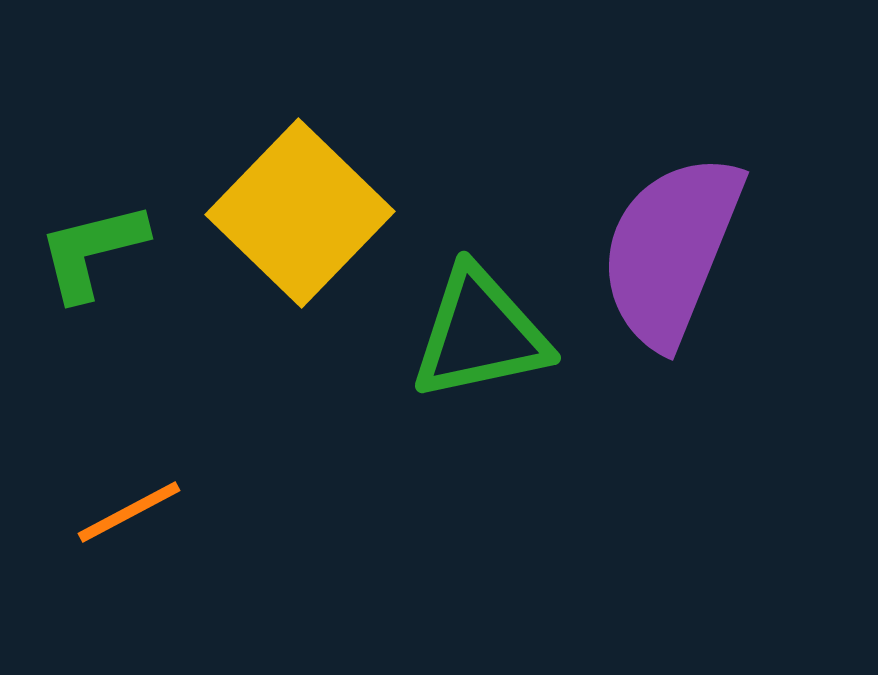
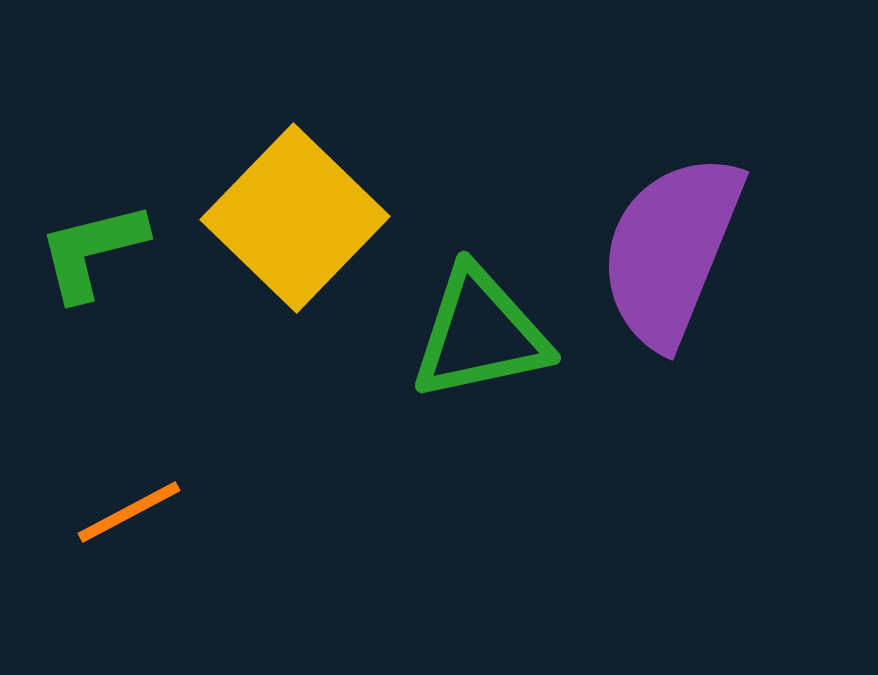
yellow square: moved 5 px left, 5 px down
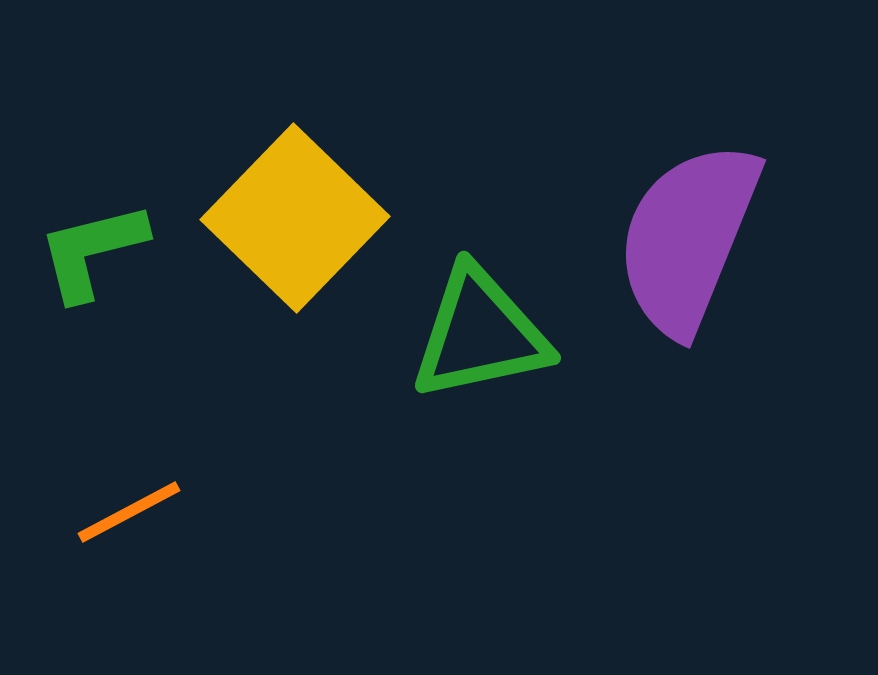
purple semicircle: moved 17 px right, 12 px up
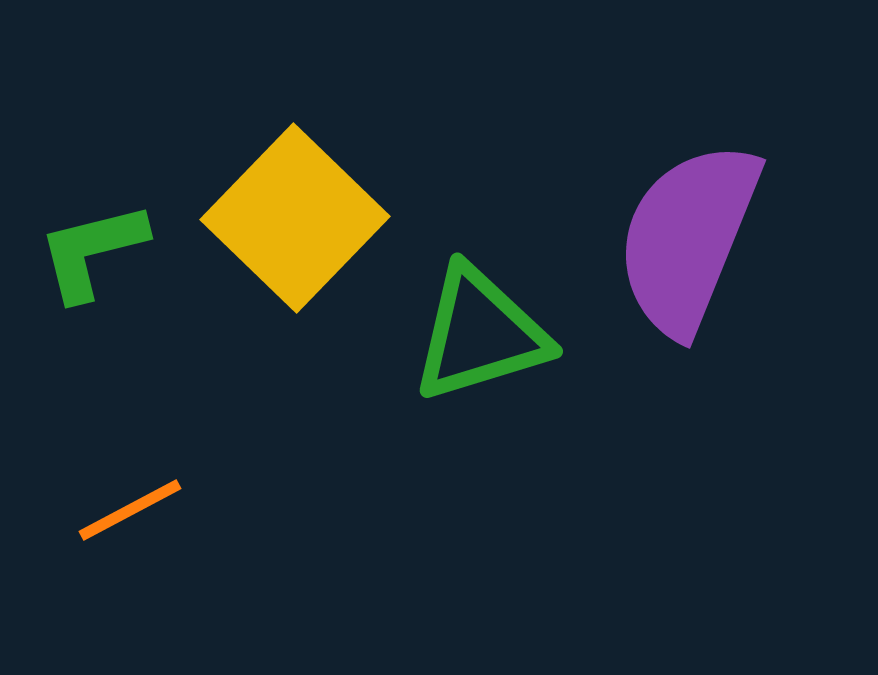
green triangle: rotated 5 degrees counterclockwise
orange line: moved 1 px right, 2 px up
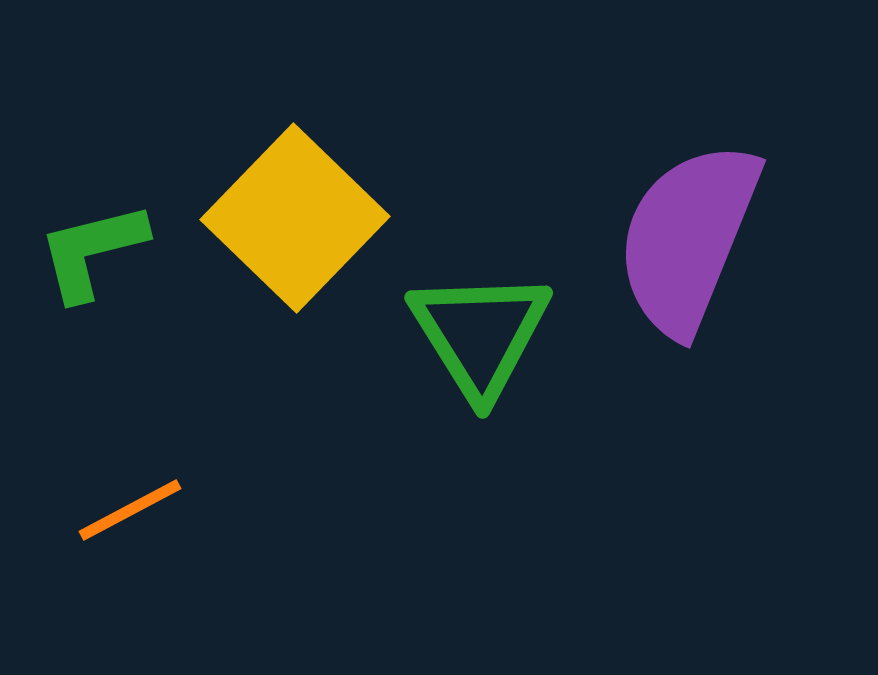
green triangle: rotated 45 degrees counterclockwise
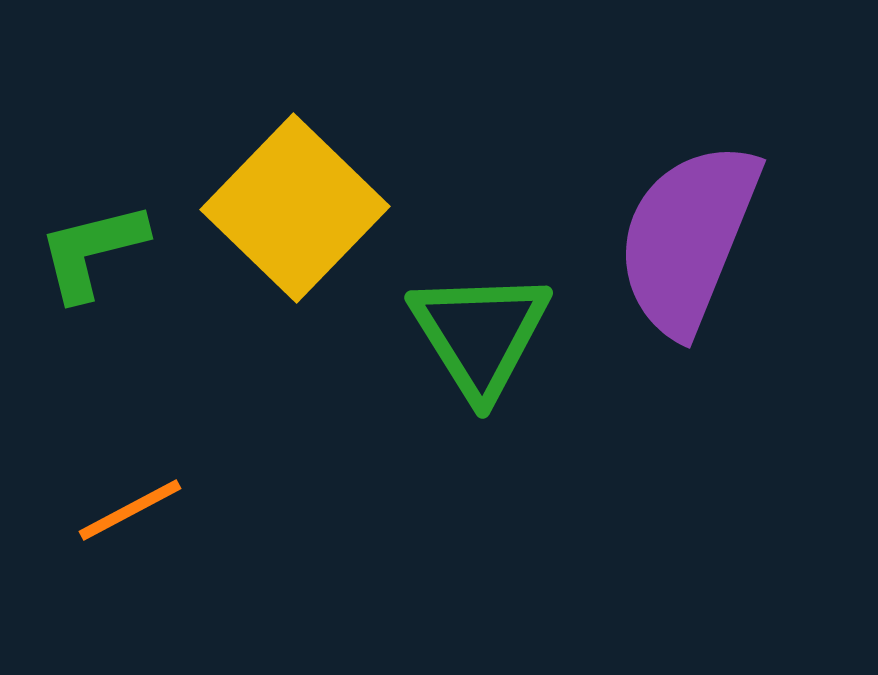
yellow square: moved 10 px up
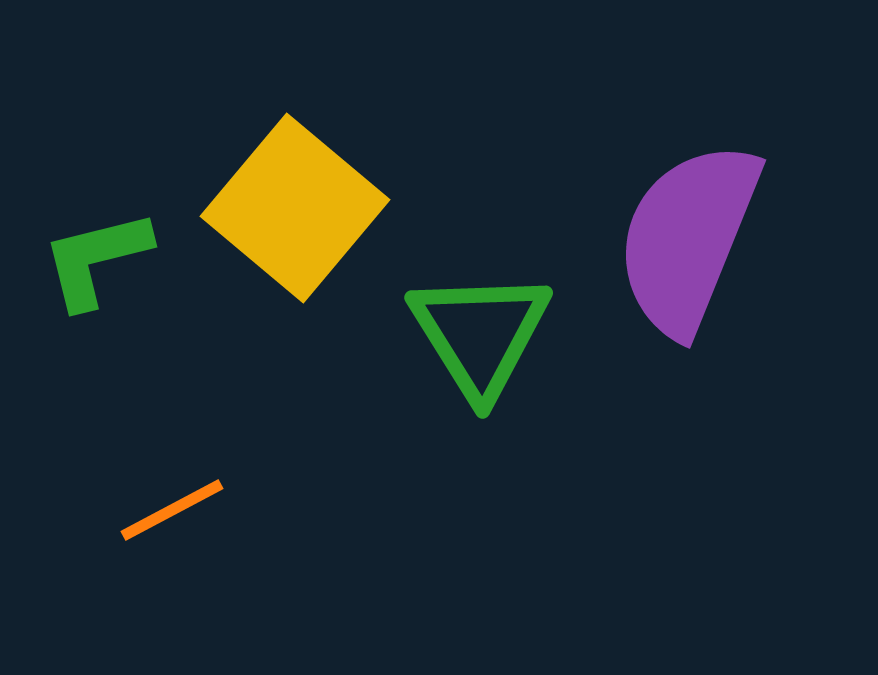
yellow square: rotated 4 degrees counterclockwise
green L-shape: moved 4 px right, 8 px down
orange line: moved 42 px right
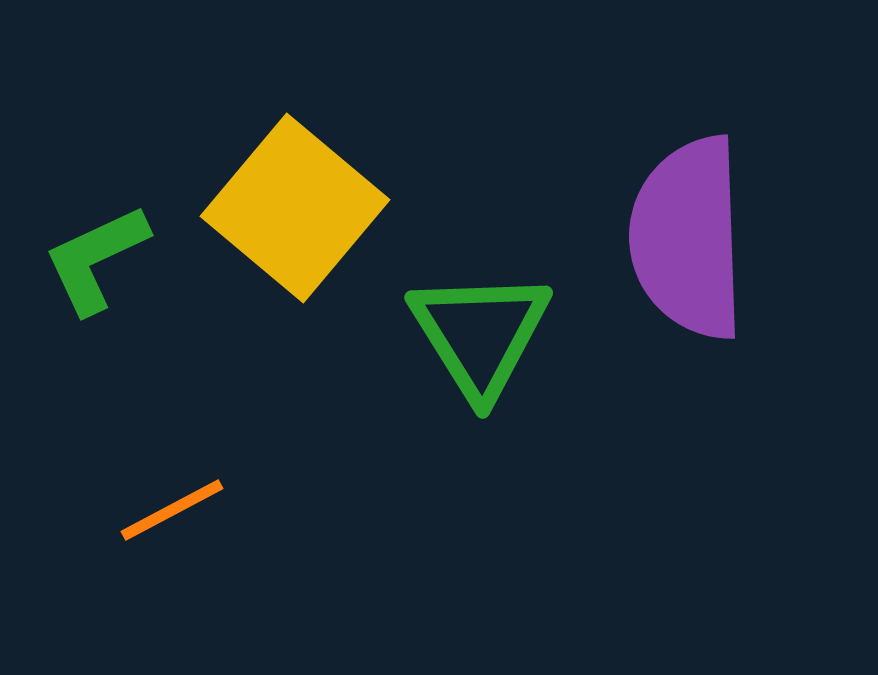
purple semicircle: rotated 24 degrees counterclockwise
green L-shape: rotated 11 degrees counterclockwise
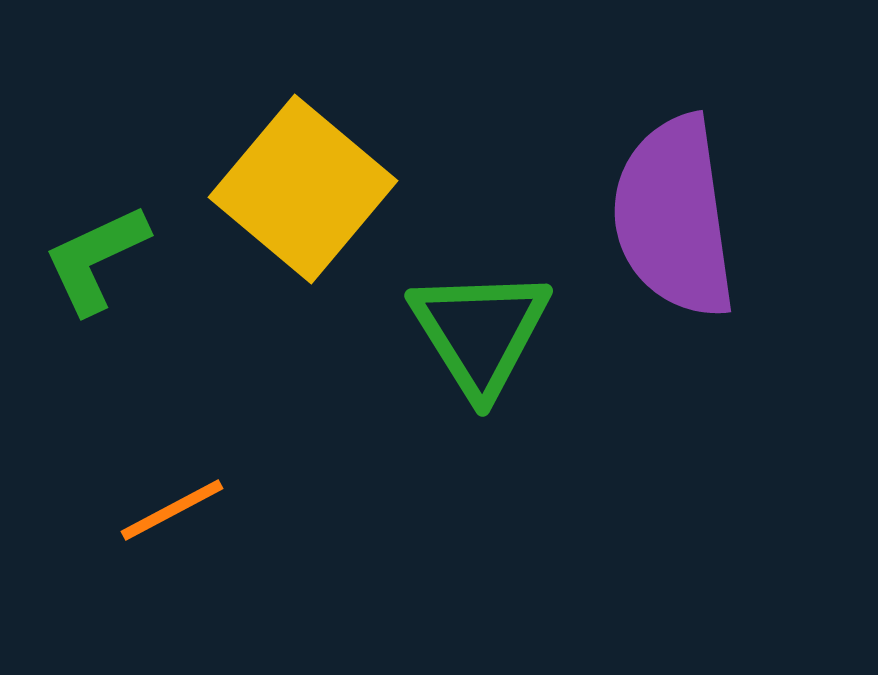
yellow square: moved 8 px right, 19 px up
purple semicircle: moved 14 px left, 21 px up; rotated 6 degrees counterclockwise
green triangle: moved 2 px up
